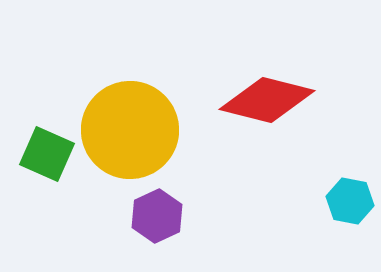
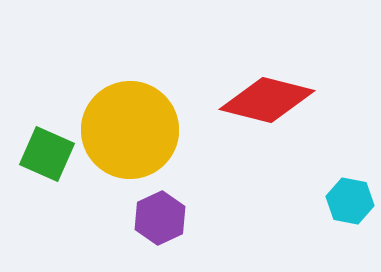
purple hexagon: moved 3 px right, 2 px down
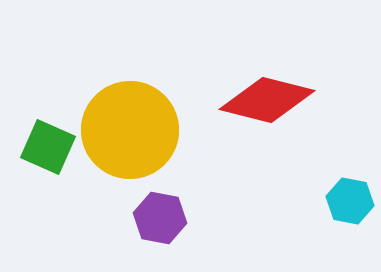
green square: moved 1 px right, 7 px up
purple hexagon: rotated 24 degrees counterclockwise
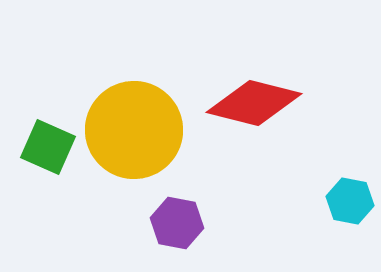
red diamond: moved 13 px left, 3 px down
yellow circle: moved 4 px right
purple hexagon: moved 17 px right, 5 px down
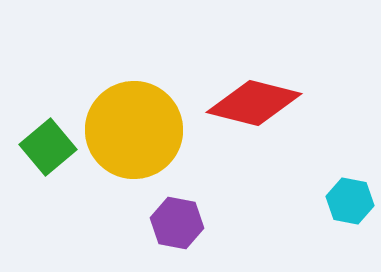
green square: rotated 26 degrees clockwise
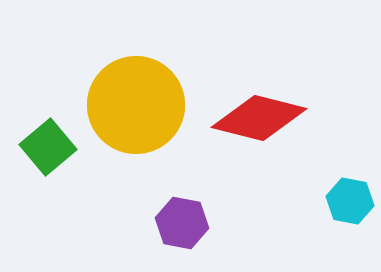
red diamond: moved 5 px right, 15 px down
yellow circle: moved 2 px right, 25 px up
purple hexagon: moved 5 px right
